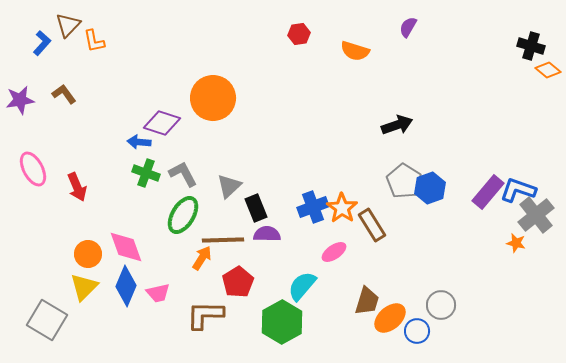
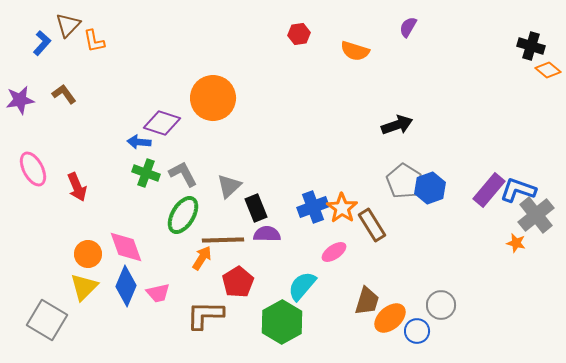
purple rectangle at (488, 192): moved 1 px right, 2 px up
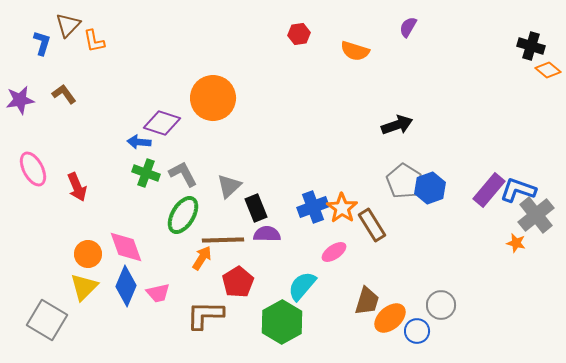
blue L-shape at (42, 43): rotated 25 degrees counterclockwise
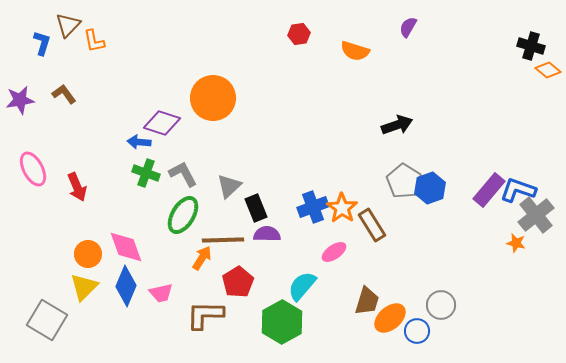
pink trapezoid at (158, 293): moved 3 px right
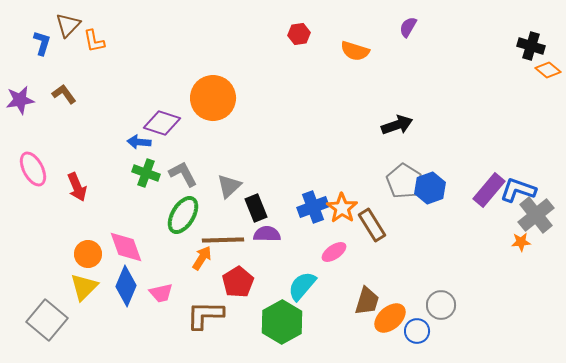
orange star at (516, 243): moved 5 px right, 1 px up; rotated 18 degrees counterclockwise
gray square at (47, 320): rotated 9 degrees clockwise
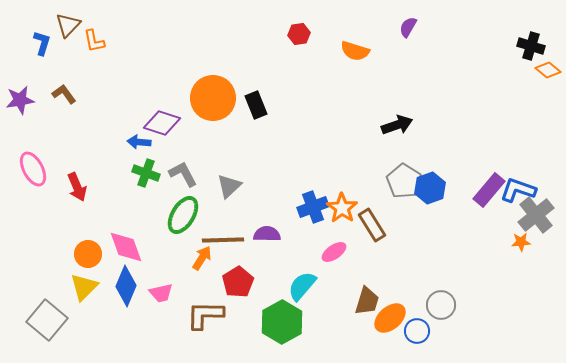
black rectangle at (256, 208): moved 103 px up
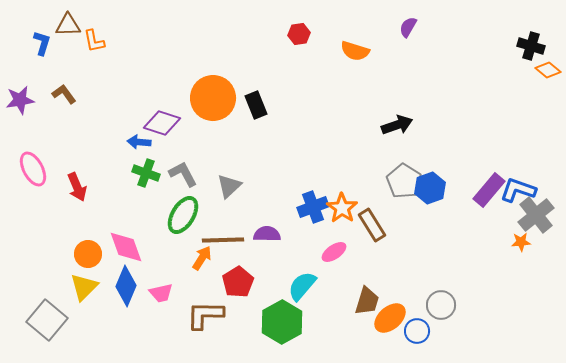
brown triangle at (68, 25): rotated 44 degrees clockwise
